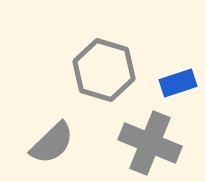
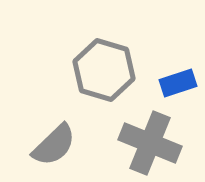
gray semicircle: moved 2 px right, 2 px down
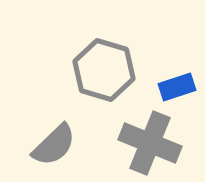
blue rectangle: moved 1 px left, 4 px down
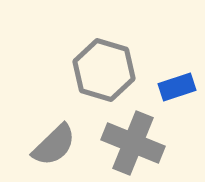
gray cross: moved 17 px left
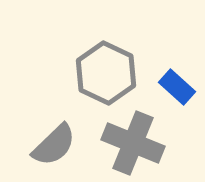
gray hexagon: moved 2 px right, 3 px down; rotated 8 degrees clockwise
blue rectangle: rotated 60 degrees clockwise
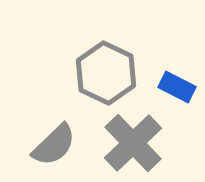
blue rectangle: rotated 15 degrees counterclockwise
gray cross: rotated 24 degrees clockwise
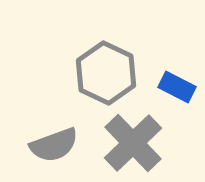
gray semicircle: rotated 24 degrees clockwise
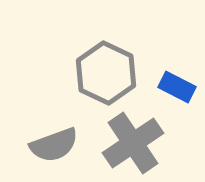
gray cross: rotated 10 degrees clockwise
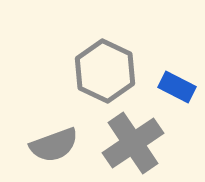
gray hexagon: moved 1 px left, 2 px up
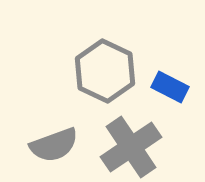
blue rectangle: moved 7 px left
gray cross: moved 2 px left, 4 px down
